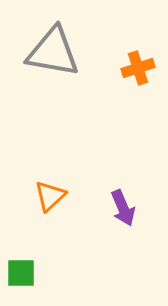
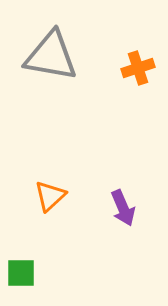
gray triangle: moved 2 px left, 4 px down
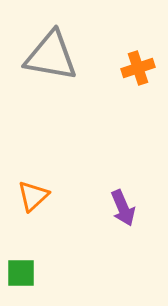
orange triangle: moved 17 px left
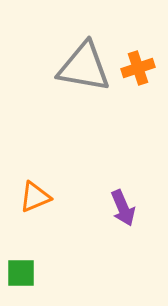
gray triangle: moved 33 px right, 11 px down
orange triangle: moved 2 px right, 1 px down; rotated 20 degrees clockwise
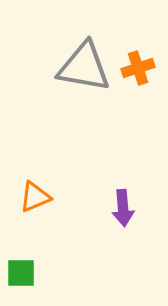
purple arrow: rotated 18 degrees clockwise
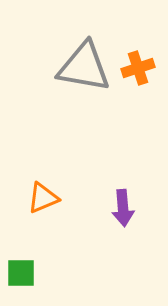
orange triangle: moved 8 px right, 1 px down
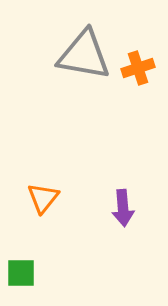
gray triangle: moved 12 px up
orange triangle: rotated 28 degrees counterclockwise
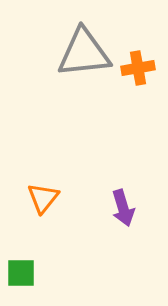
gray triangle: moved 2 px up; rotated 16 degrees counterclockwise
orange cross: rotated 8 degrees clockwise
purple arrow: rotated 12 degrees counterclockwise
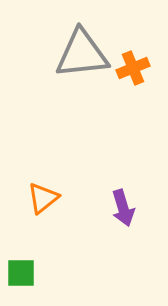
gray triangle: moved 2 px left, 1 px down
orange cross: moved 5 px left; rotated 12 degrees counterclockwise
orange triangle: rotated 12 degrees clockwise
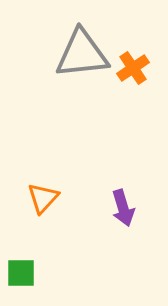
orange cross: rotated 12 degrees counterclockwise
orange triangle: rotated 8 degrees counterclockwise
